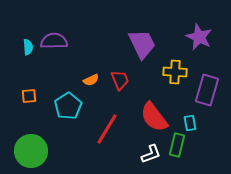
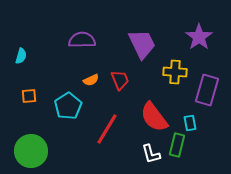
purple star: rotated 12 degrees clockwise
purple semicircle: moved 28 px right, 1 px up
cyan semicircle: moved 7 px left, 9 px down; rotated 21 degrees clockwise
white L-shape: rotated 95 degrees clockwise
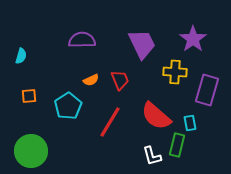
purple star: moved 6 px left, 2 px down
red semicircle: moved 2 px right, 1 px up; rotated 12 degrees counterclockwise
red line: moved 3 px right, 7 px up
white L-shape: moved 1 px right, 2 px down
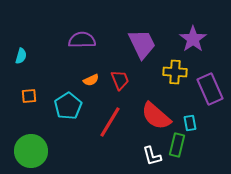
purple rectangle: moved 3 px right, 1 px up; rotated 40 degrees counterclockwise
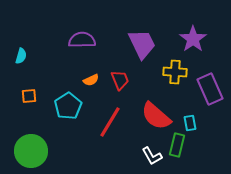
white L-shape: rotated 15 degrees counterclockwise
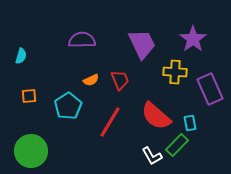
green rectangle: rotated 30 degrees clockwise
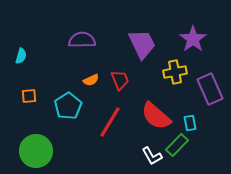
yellow cross: rotated 15 degrees counterclockwise
green circle: moved 5 px right
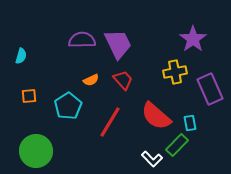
purple trapezoid: moved 24 px left
red trapezoid: moved 3 px right; rotated 20 degrees counterclockwise
white L-shape: moved 3 px down; rotated 15 degrees counterclockwise
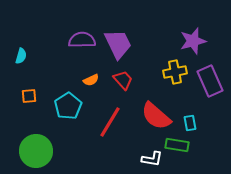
purple star: moved 2 px down; rotated 20 degrees clockwise
purple rectangle: moved 8 px up
green rectangle: rotated 55 degrees clockwise
white L-shape: rotated 35 degrees counterclockwise
